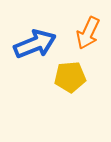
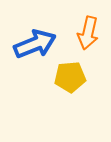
orange arrow: rotated 12 degrees counterclockwise
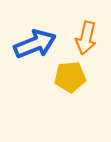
orange arrow: moved 2 px left, 5 px down
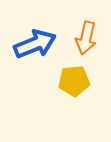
yellow pentagon: moved 4 px right, 4 px down
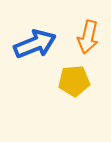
orange arrow: moved 2 px right, 1 px up
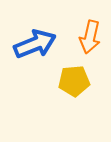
orange arrow: moved 2 px right
